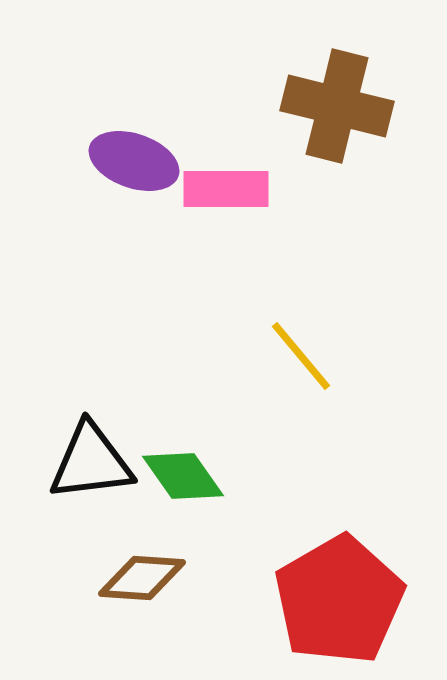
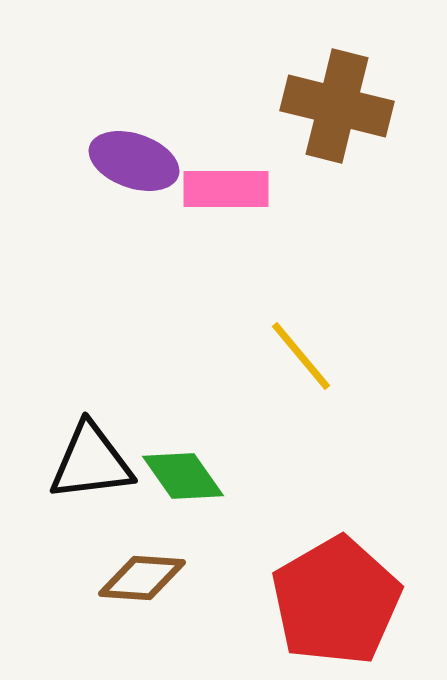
red pentagon: moved 3 px left, 1 px down
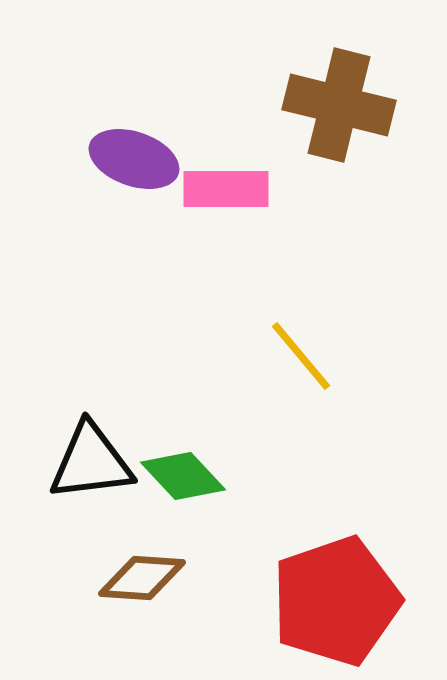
brown cross: moved 2 px right, 1 px up
purple ellipse: moved 2 px up
green diamond: rotated 8 degrees counterclockwise
red pentagon: rotated 11 degrees clockwise
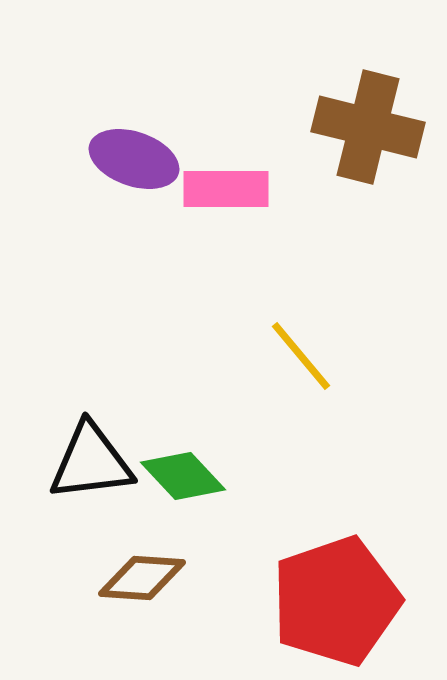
brown cross: moved 29 px right, 22 px down
